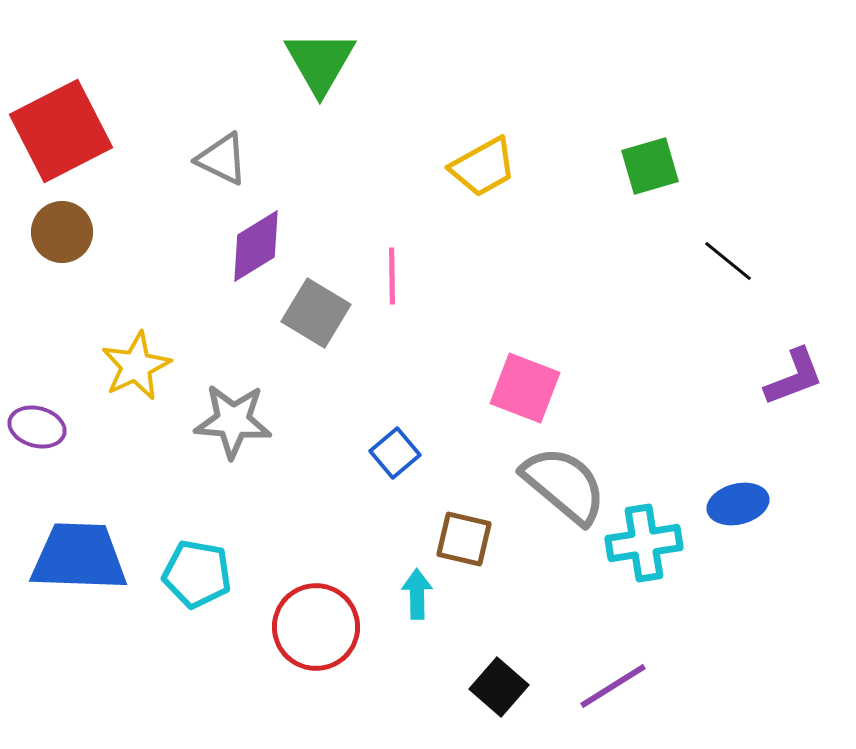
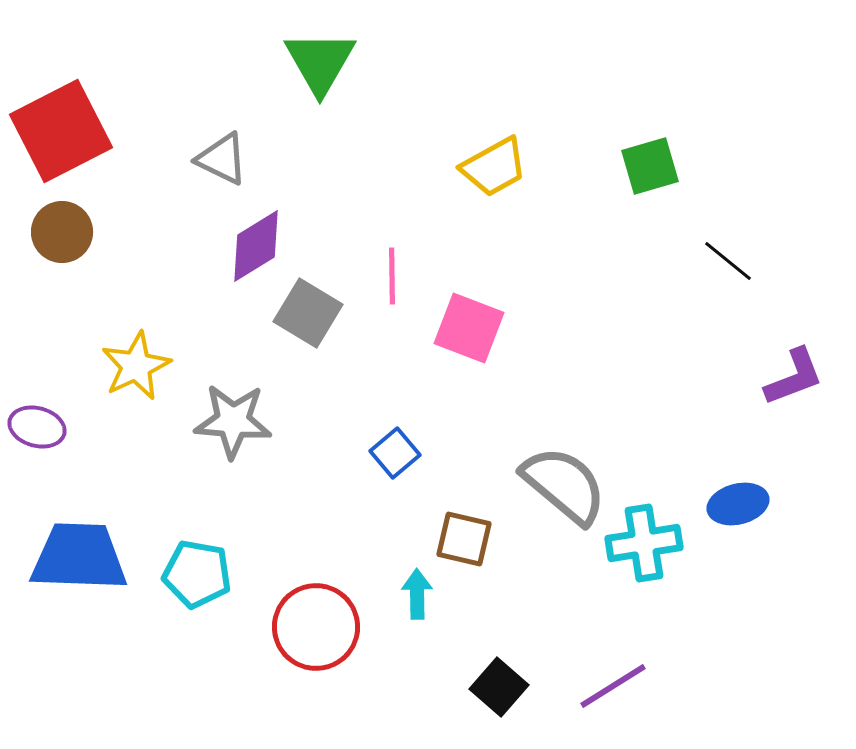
yellow trapezoid: moved 11 px right
gray square: moved 8 px left
pink square: moved 56 px left, 60 px up
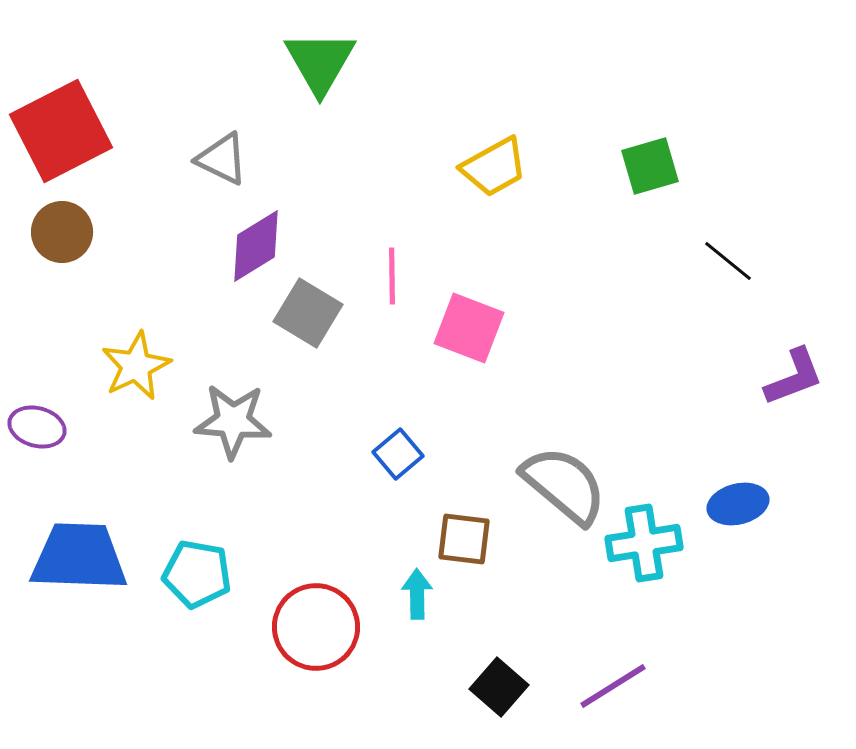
blue square: moved 3 px right, 1 px down
brown square: rotated 6 degrees counterclockwise
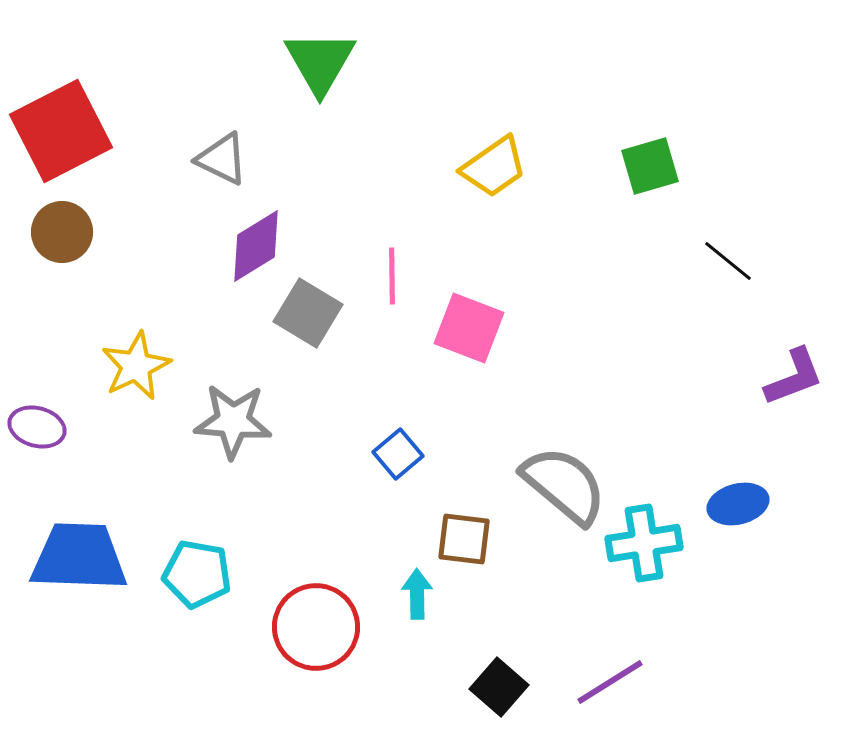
yellow trapezoid: rotated 6 degrees counterclockwise
purple line: moved 3 px left, 4 px up
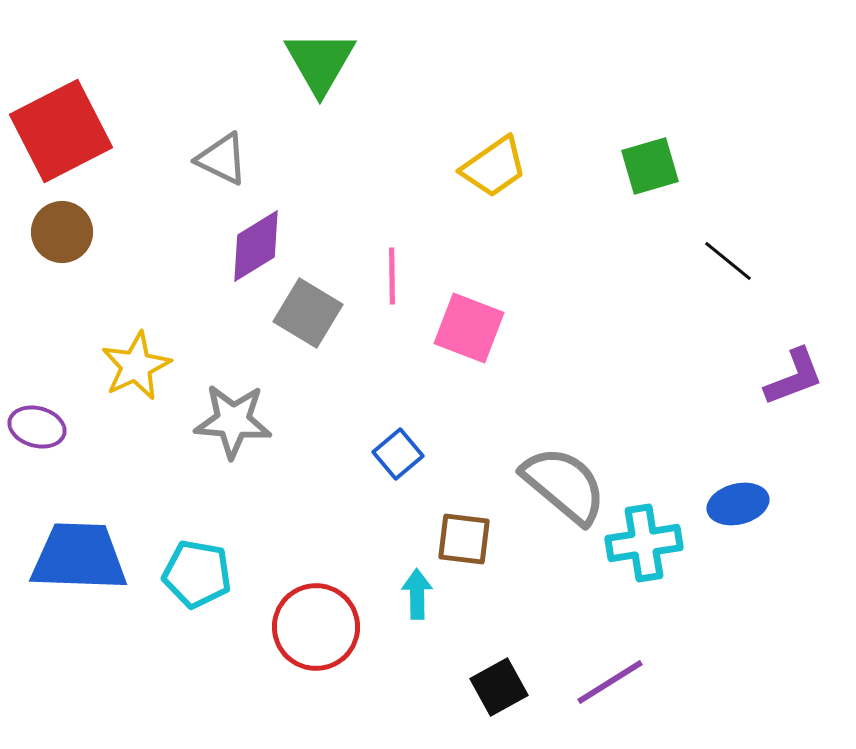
black square: rotated 20 degrees clockwise
